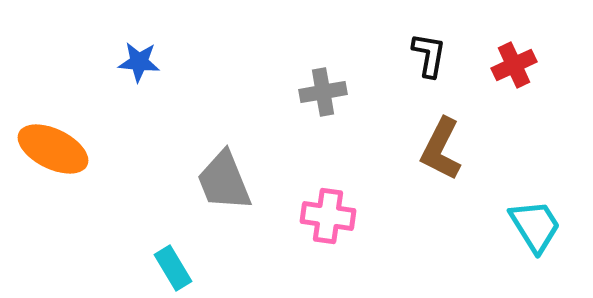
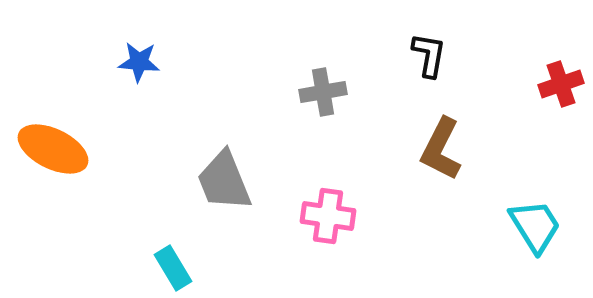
red cross: moved 47 px right, 19 px down; rotated 6 degrees clockwise
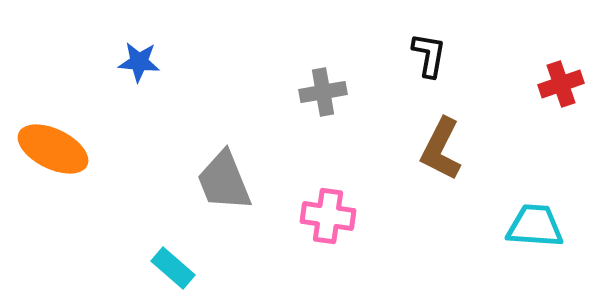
cyan trapezoid: rotated 54 degrees counterclockwise
cyan rectangle: rotated 18 degrees counterclockwise
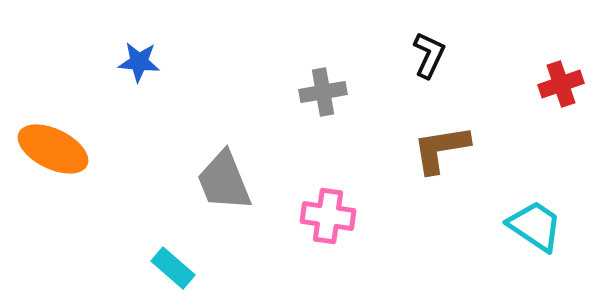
black L-shape: rotated 15 degrees clockwise
brown L-shape: rotated 54 degrees clockwise
cyan trapezoid: rotated 30 degrees clockwise
